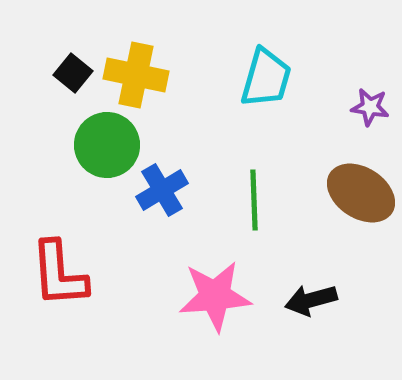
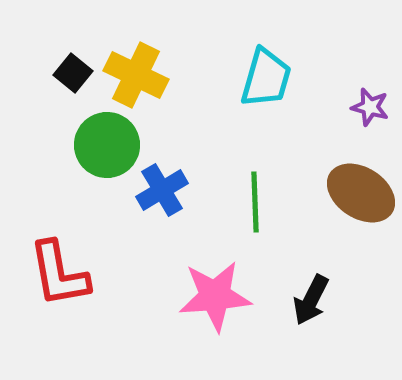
yellow cross: rotated 14 degrees clockwise
purple star: rotated 6 degrees clockwise
green line: moved 1 px right, 2 px down
red L-shape: rotated 6 degrees counterclockwise
black arrow: rotated 48 degrees counterclockwise
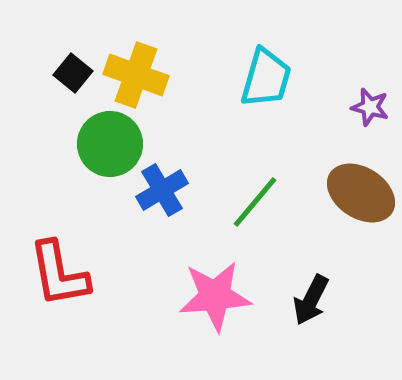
yellow cross: rotated 6 degrees counterclockwise
green circle: moved 3 px right, 1 px up
green line: rotated 42 degrees clockwise
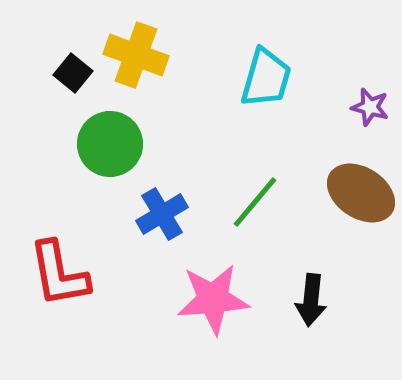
yellow cross: moved 20 px up
blue cross: moved 24 px down
pink star: moved 2 px left, 3 px down
black arrow: rotated 21 degrees counterclockwise
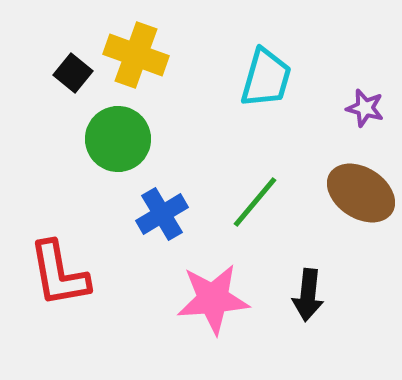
purple star: moved 5 px left, 1 px down
green circle: moved 8 px right, 5 px up
black arrow: moved 3 px left, 5 px up
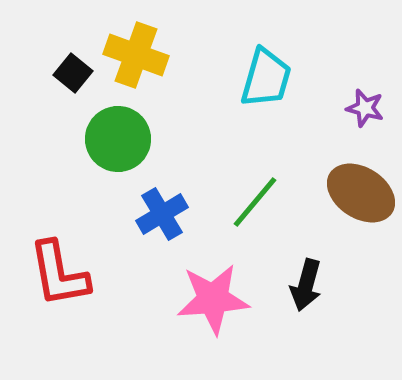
black arrow: moved 2 px left, 10 px up; rotated 9 degrees clockwise
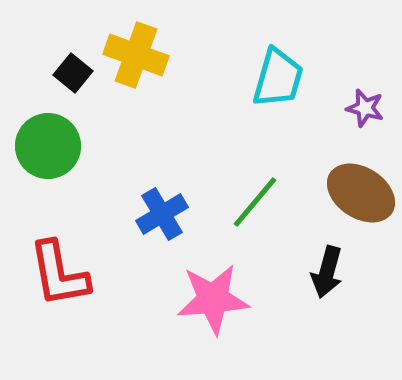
cyan trapezoid: moved 12 px right
green circle: moved 70 px left, 7 px down
black arrow: moved 21 px right, 13 px up
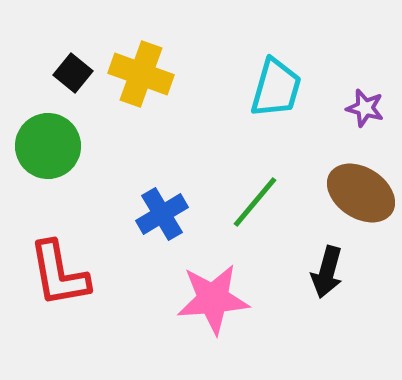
yellow cross: moved 5 px right, 19 px down
cyan trapezoid: moved 2 px left, 10 px down
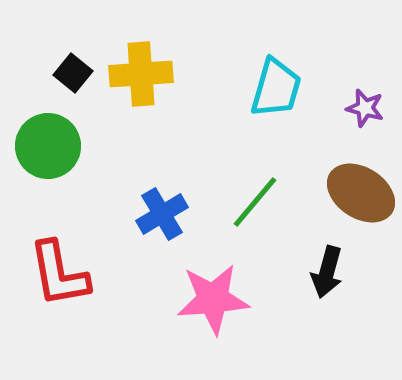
yellow cross: rotated 24 degrees counterclockwise
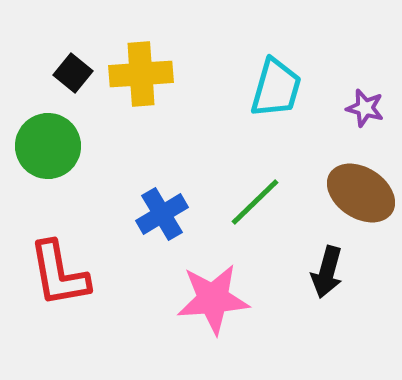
green line: rotated 6 degrees clockwise
